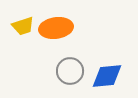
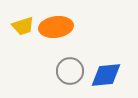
orange ellipse: moved 1 px up
blue diamond: moved 1 px left, 1 px up
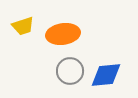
orange ellipse: moved 7 px right, 7 px down
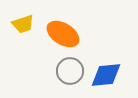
yellow trapezoid: moved 2 px up
orange ellipse: rotated 40 degrees clockwise
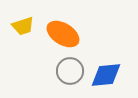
yellow trapezoid: moved 2 px down
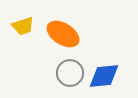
gray circle: moved 2 px down
blue diamond: moved 2 px left, 1 px down
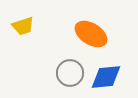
orange ellipse: moved 28 px right
blue diamond: moved 2 px right, 1 px down
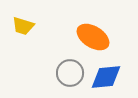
yellow trapezoid: rotated 35 degrees clockwise
orange ellipse: moved 2 px right, 3 px down
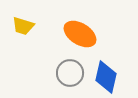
orange ellipse: moved 13 px left, 3 px up
blue diamond: rotated 72 degrees counterclockwise
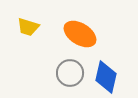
yellow trapezoid: moved 5 px right, 1 px down
